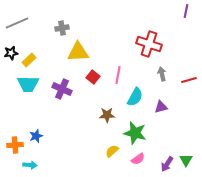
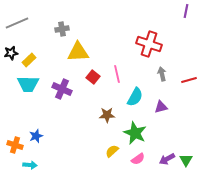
gray cross: moved 1 px down
pink line: moved 1 px left, 1 px up; rotated 24 degrees counterclockwise
green star: rotated 10 degrees clockwise
orange cross: rotated 21 degrees clockwise
purple arrow: moved 5 px up; rotated 28 degrees clockwise
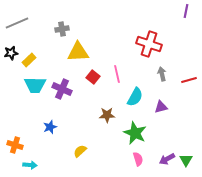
cyan trapezoid: moved 7 px right, 1 px down
blue star: moved 14 px right, 9 px up
yellow semicircle: moved 32 px left
pink semicircle: rotated 72 degrees counterclockwise
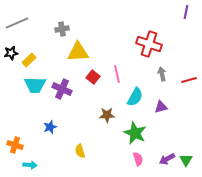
purple line: moved 1 px down
yellow semicircle: rotated 64 degrees counterclockwise
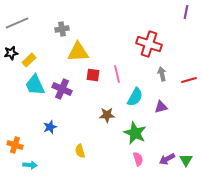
red square: moved 2 px up; rotated 32 degrees counterclockwise
cyan trapezoid: rotated 65 degrees clockwise
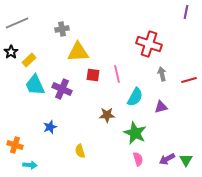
black star: moved 1 px up; rotated 24 degrees counterclockwise
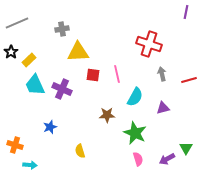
purple triangle: moved 2 px right, 1 px down
green triangle: moved 12 px up
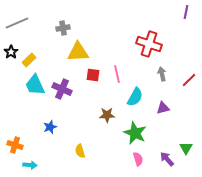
gray cross: moved 1 px right, 1 px up
red line: rotated 28 degrees counterclockwise
purple arrow: rotated 77 degrees clockwise
